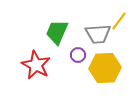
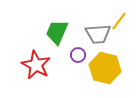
yellow hexagon: rotated 16 degrees clockwise
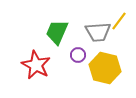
gray trapezoid: moved 2 px up
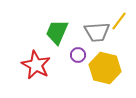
gray trapezoid: moved 1 px left
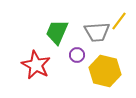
purple circle: moved 1 px left
yellow hexagon: moved 3 px down
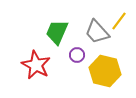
gray trapezoid: rotated 52 degrees clockwise
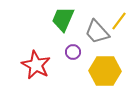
green trapezoid: moved 6 px right, 13 px up
purple circle: moved 4 px left, 3 px up
yellow hexagon: rotated 12 degrees counterclockwise
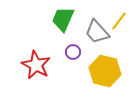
yellow hexagon: rotated 12 degrees clockwise
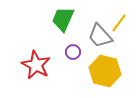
yellow line: moved 2 px down
gray trapezoid: moved 3 px right, 4 px down
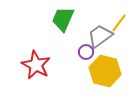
gray trapezoid: rotated 96 degrees clockwise
purple circle: moved 13 px right
